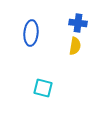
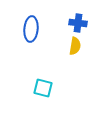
blue ellipse: moved 4 px up
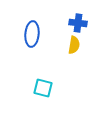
blue ellipse: moved 1 px right, 5 px down
yellow semicircle: moved 1 px left, 1 px up
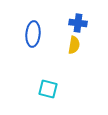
blue ellipse: moved 1 px right
cyan square: moved 5 px right, 1 px down
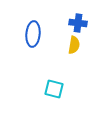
cyan square: moved 6 px right
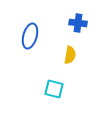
blue ellipse: moved 3 px left, 2 px down; rotated 10 degrees clockwise
yellow semicircle: moved 4 px left, 10 px down
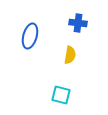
cyan square: moved 7 px right, 6 px down
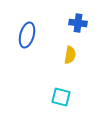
blue ellipse: moved 3 px left, 1 px up
cyan square: moved 2 px down
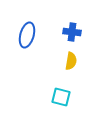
blue cross: moved 6 px left, 9 px down
yellow semicircle: moved 1 px right, 6 px down
